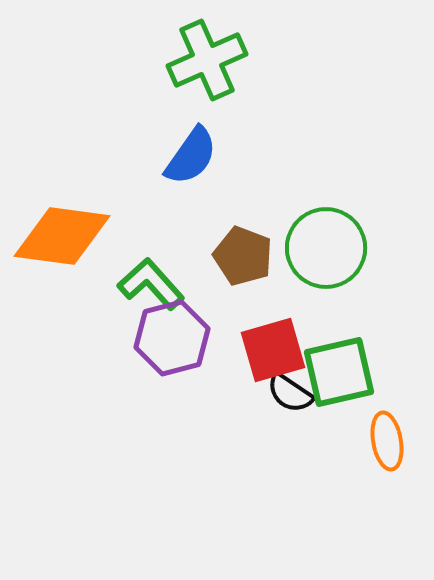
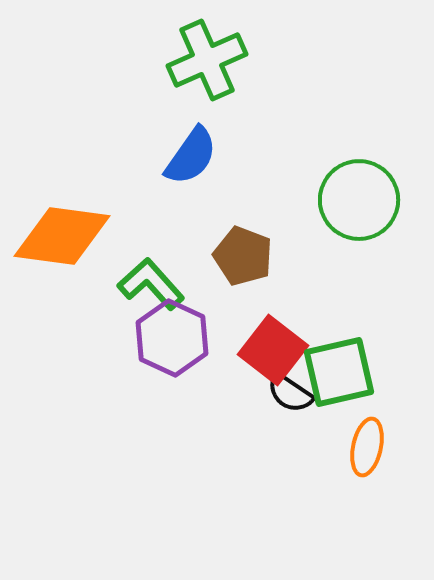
green circle: moved 33 px right, 48 px up
purple hexagon: rotated 20 degrees counterclockwise
red square: rotated 36 degrees counterclockwise
orange ellipse: moved 20 px left, 6 px down; rotated 22 degrees clockwise
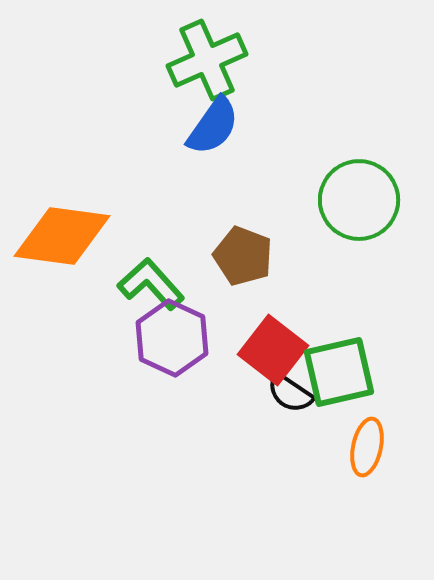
blue semicircle: moved 22 px right, 30 px up
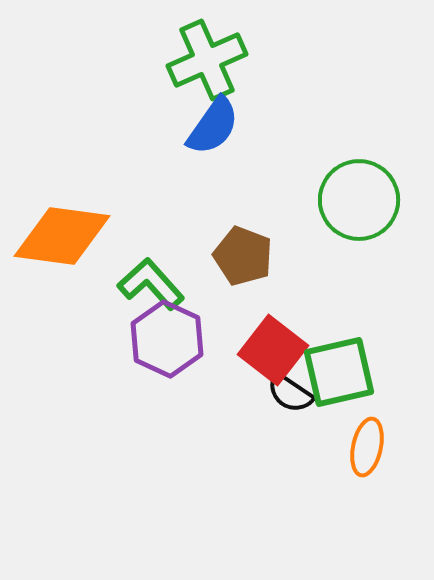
purple hexagon: moved 5 px left, 1 px down
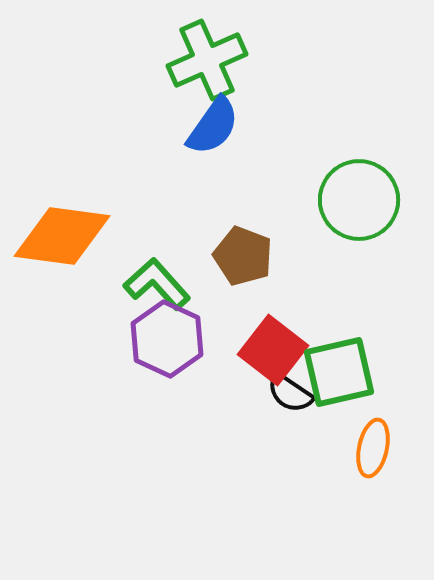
green L-shape: moved 6 px right
orange ellipse: moved 6 px right, 1 px down
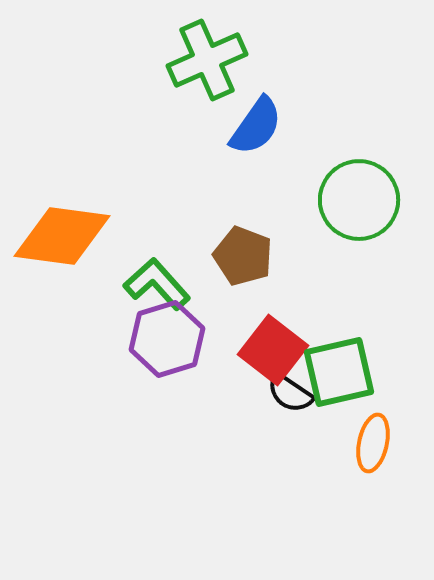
blue semicircle: moved 43 px right
purple hexagon: rotated 18 degrees clockwise
orange ellipse: moved 5 px up
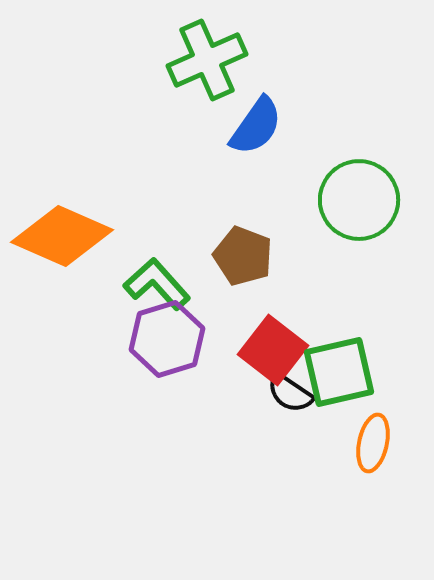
orange diamond: rotated 16 degrees clockwise
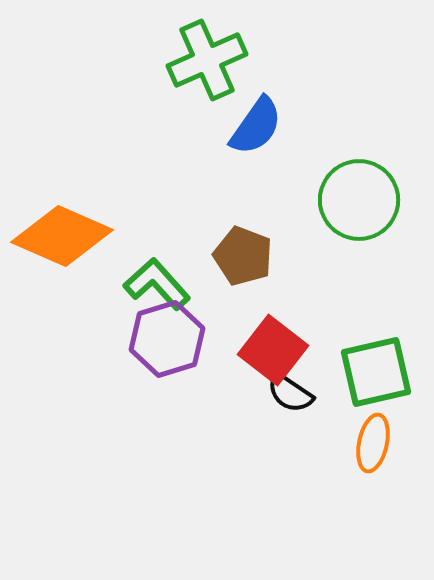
green square: moved 37 px right
